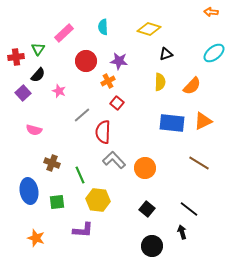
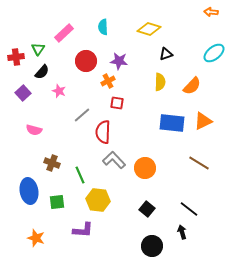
black semicircle: moved 4 px right, 3 px up
red square: rotated 32 degrees counterclockwise
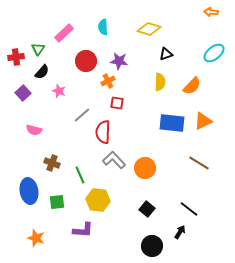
black arrow: moved 2 px left; rotated 48 degrees clockwise
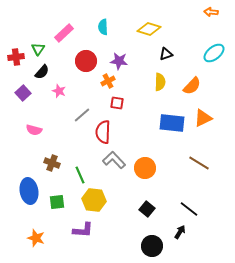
orange triangle: moved 3 px up
yellow hexagon: moved 4 px left
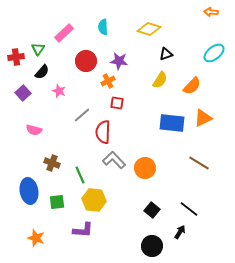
yellow semicircle: moved 2 px up; rotated 30 degrees clockwise
black square: moved 5 px right, 1 px down
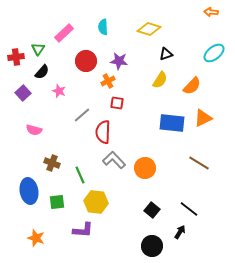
yellow hexagon: moved 2 px right, 2 px down
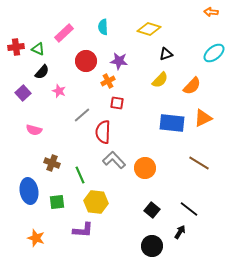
green triangle: rotated 40 degrees counterclockwise
red cross: moved 10 px up
yellow semicircle: rotated 12 degrees clockwise
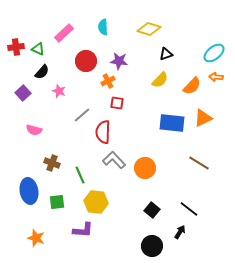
orange arrow: moved 5 px right, 65 px down
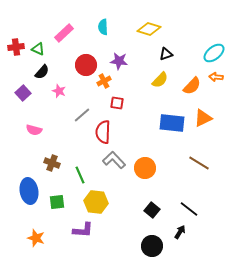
red circle: moved 4 px down
orange cross: moved 4 px left
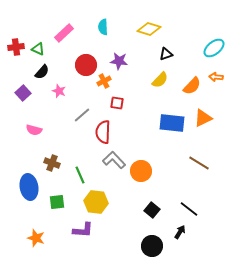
cyan ellipse: moved 5 px up
orange circle: moved 4 px left, 3 px down
blue ellipse: moved 4 px up
